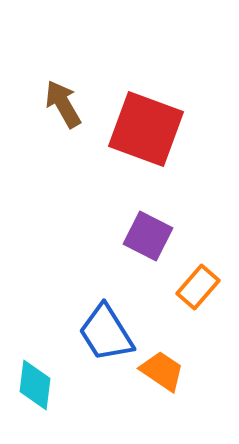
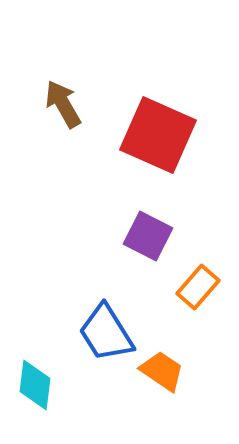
red square: moved 12 px right, 6 px down; rotated 4 degrees clockwise
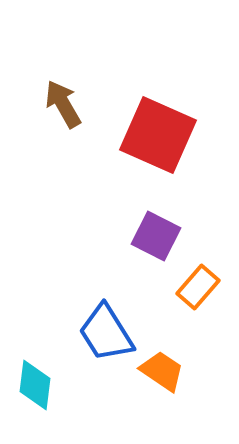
purple square: moved 8 px right
